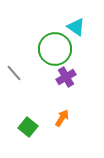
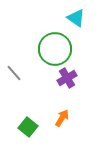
cyan triangle: moved 9 px up
purple cross: moved 1 px right, 1 px down
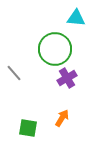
cyan triangle: rotated 30 degrees counterclockwise
green square: moved 1 px down; rotated 30 degrees counterclockwise
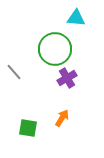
gray line: moved 1 px up
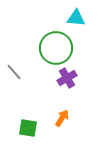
green circle: moved 1 px right, 1 px up
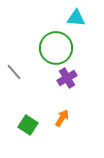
green square: moved 3 px up; rotated 24 degrees clockwise
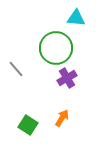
gray line: moved 2 px right, 3 px up
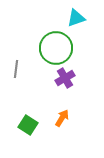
cyan triangle: rotated 24 degrees counterclockwise
gray line: rotated 48 degrees clockwise
purple cross: moved 2 px left
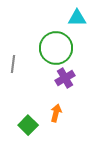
cyan triangle: moved 1 px right; rotated 18 degrees clockwise
gray line: moved 3 px left, 5 px up
orange arrow: moved 6 px left, 5 px up; rotated 18 degrees counterclockwise
green square: rotated 12 degrees clockwise
